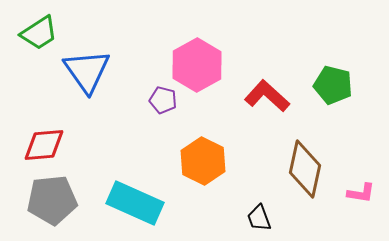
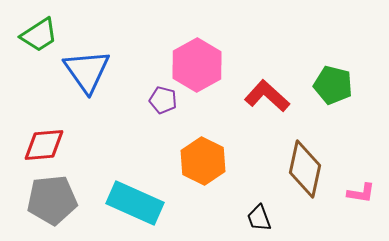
green trapezoid: moved 2 px down
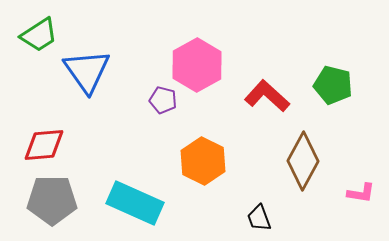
brown diamond: moved 2 px left, 8 px up; rotated 16 degrees clockwise
gray pentagon: rotated 6 degrees clockwise
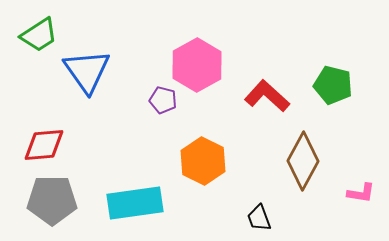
cyan rectangle: rotated 32 degrees counterclockwise
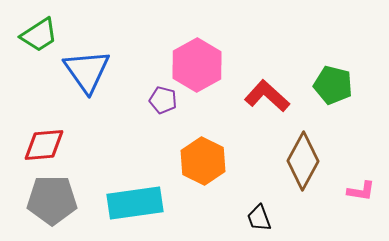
pink L-shape: moved 2 px up
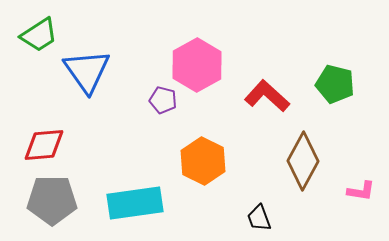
green pentagon: moved 2 px right, 1 px up
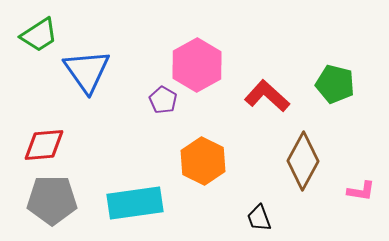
purple pentagon: rotated 16 degrees clockwise
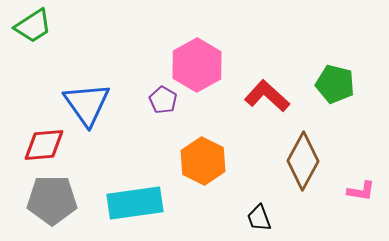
green trapezoid: moved 6 px left, 9 px up
blue triangle: moved 33 px down
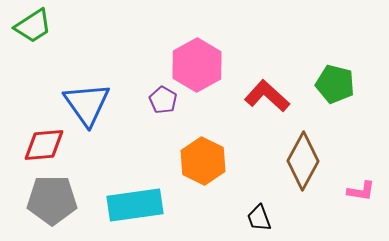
cyan rectangle: moved 2 px down
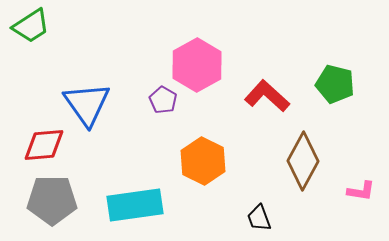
green trapezoid: moved 2 px left
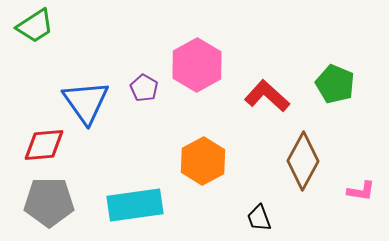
green trapezoid: moved 4 px right
green pentagon: rotated 9 degrees clockwise
purple pentagon: moved 19 px left, 12 px up
blue triangle: moved 1 px left, 2 px up
orange hexagon: rotated 6 degrees clockwise
gray pentagon: moved 3 px left, 2 px down
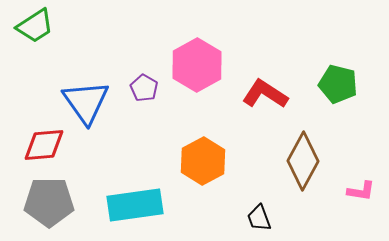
green pentagon: moved 3 px right; rotated 9 degrees counterclockwise
red L-shape: moved 2 px left, 2 px up; rotated 9 degrees counterclockwise
